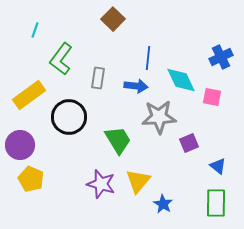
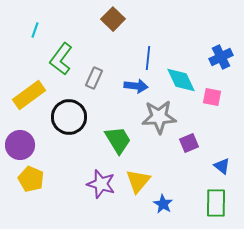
gray rectangle: moved 4 px left; rotated 15 degrees clockwise
blue triangle: moved 4 px right
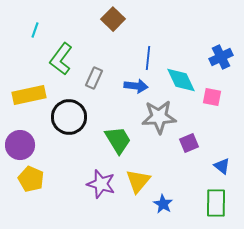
yellow rectangle: rotated 24 degrees clockwise
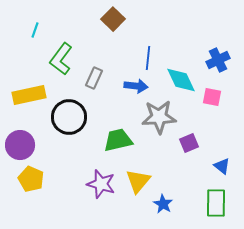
blue cross: moved 3 px left, 3 px down
green trapezoid: rotated 72 degrees counterclockwise
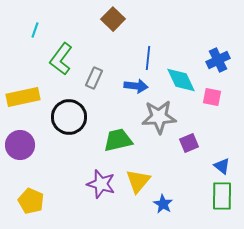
yellow rectangle: moved 6 px left, 2 px down
yellow pentagon: moved 22 px down
green rectangle: moved 6 px right, 7 px up
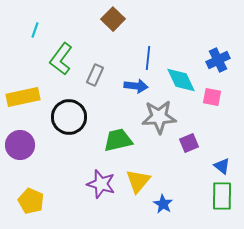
gray rectangle: moved 1 px right, 3 px up
